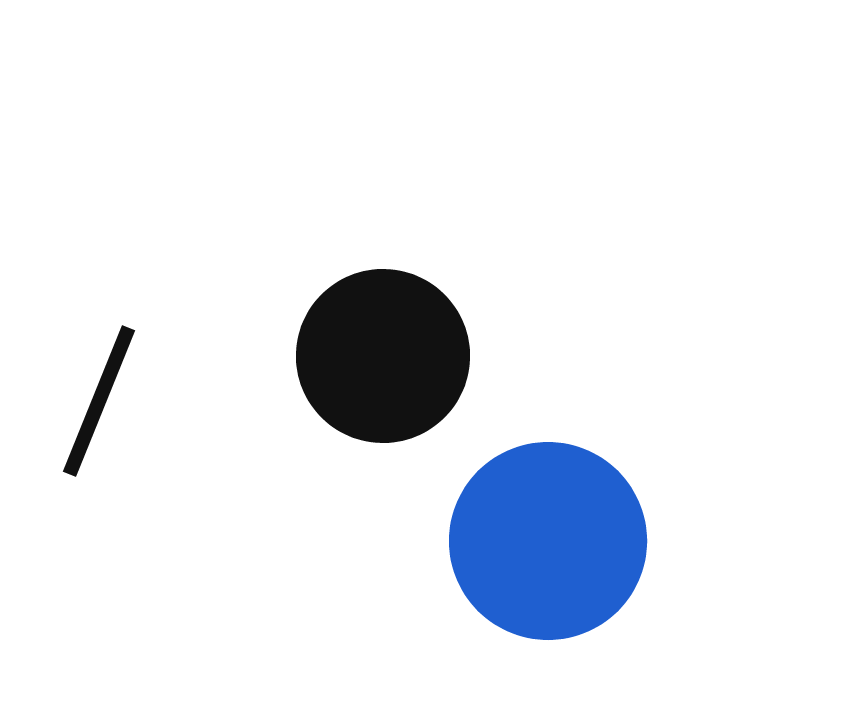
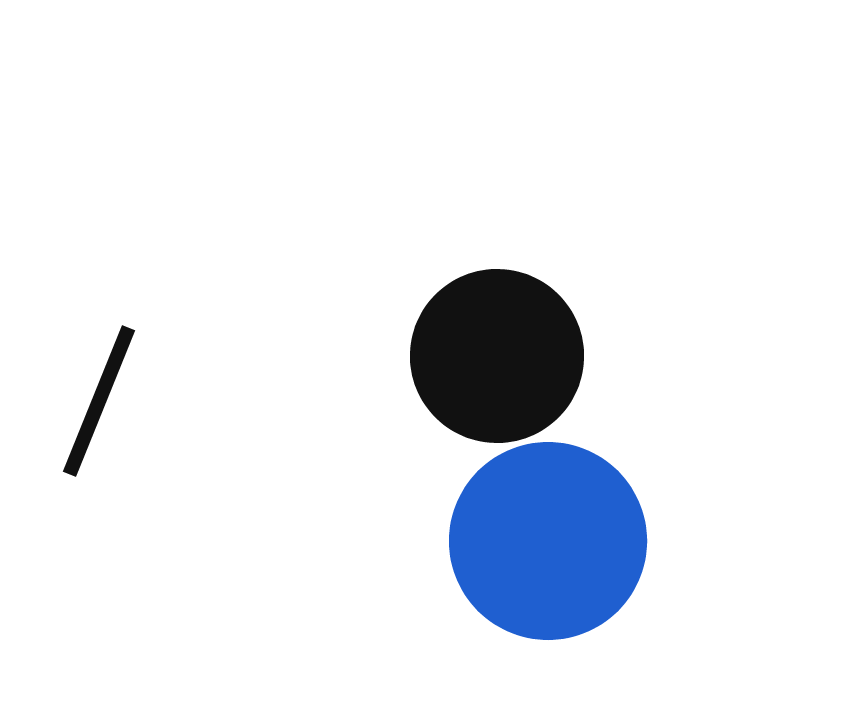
black circle: moved 114 px right
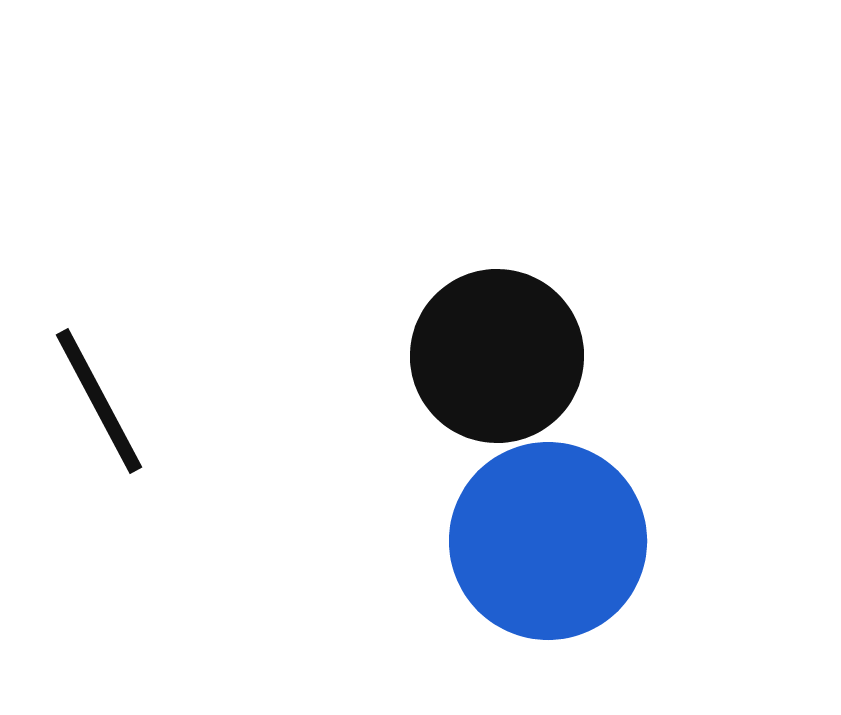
black line: rotated 50 degrees counterclockwise
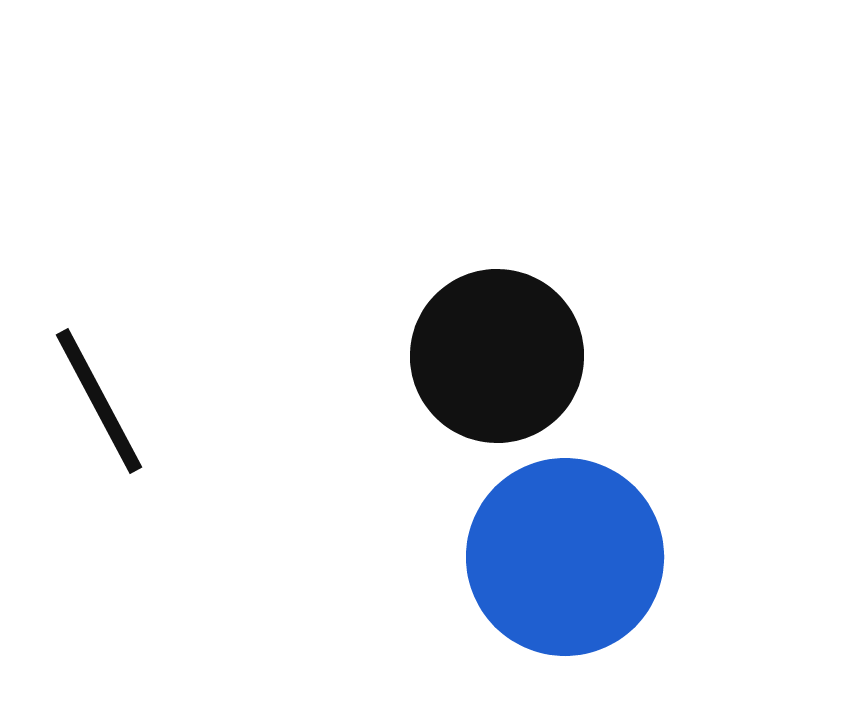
blue circle: moved 17 px right, 16 px down
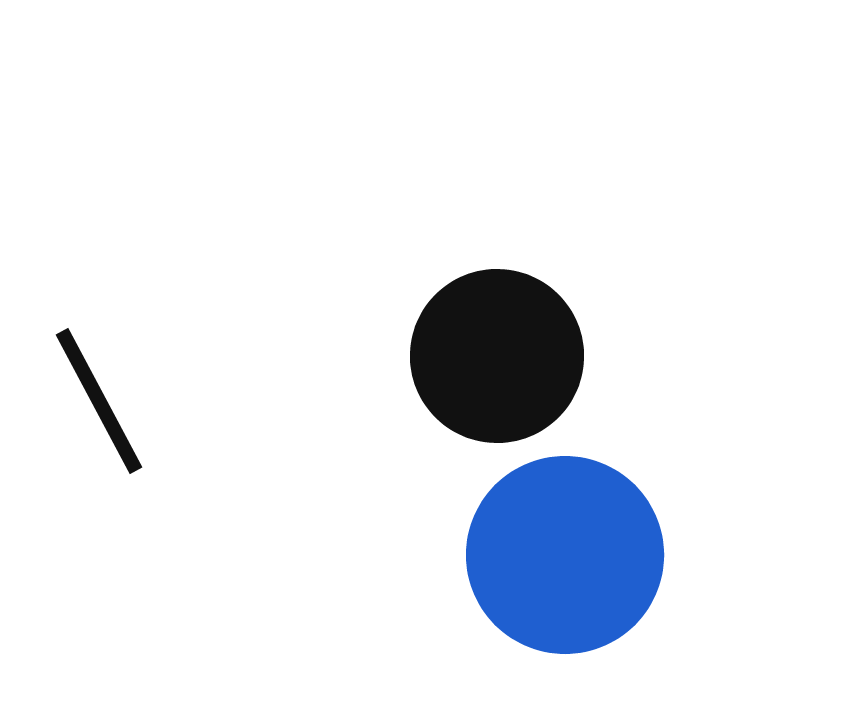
blue circle: moved 2 px up
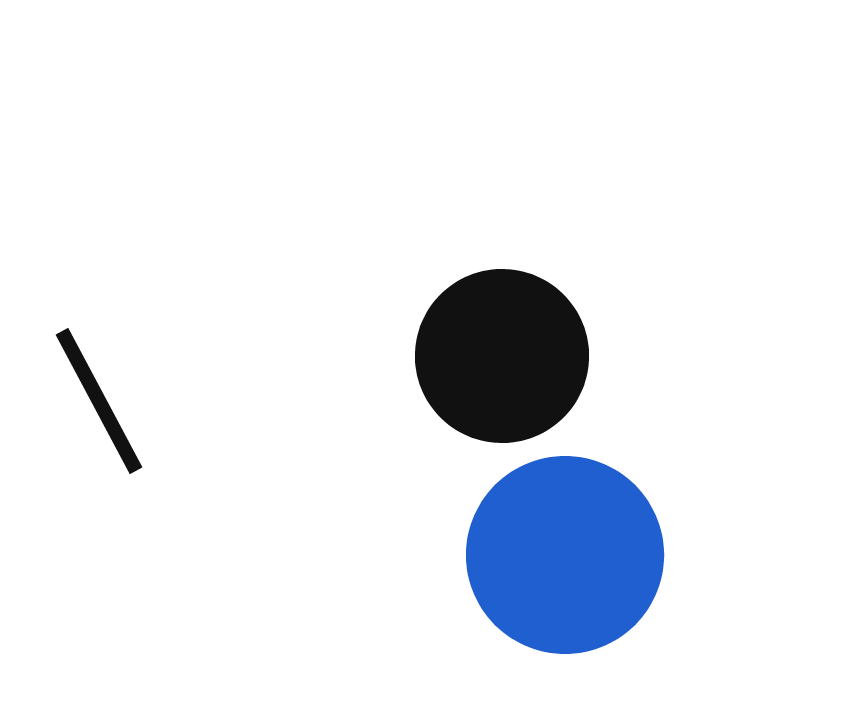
black circle: moved 5 px right
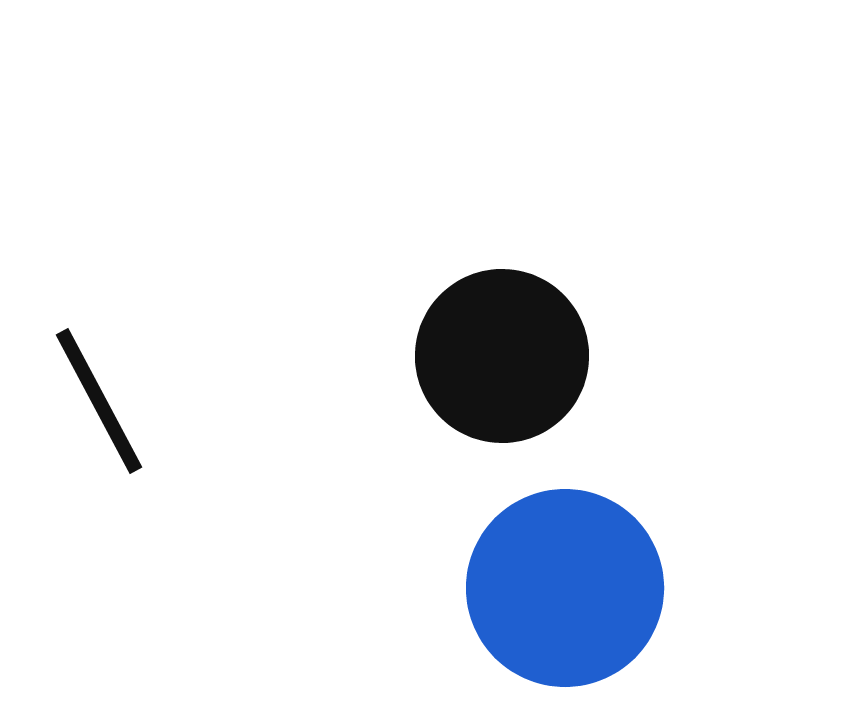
blue circle: moved 33 px down
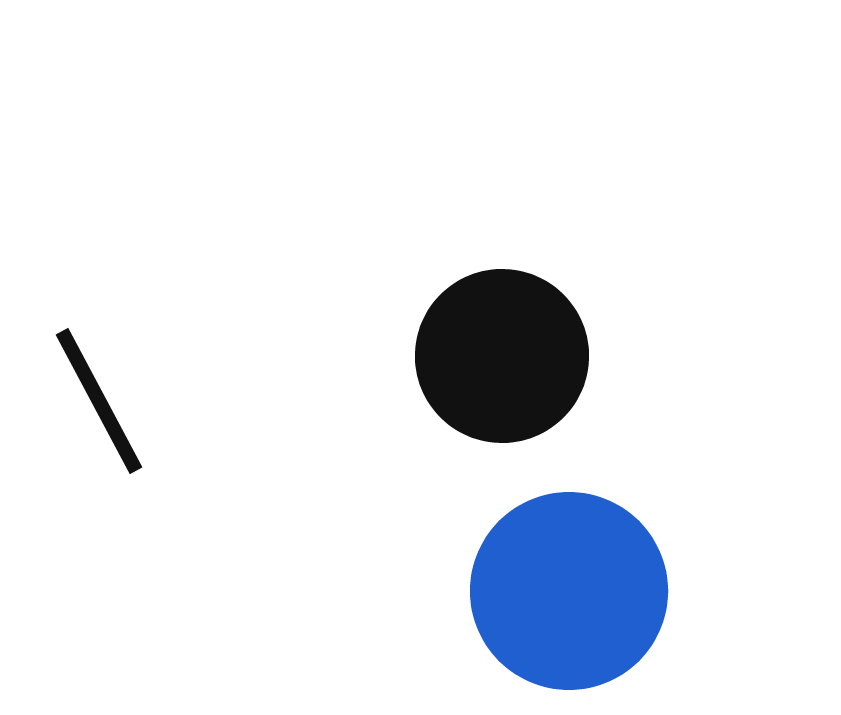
blue circle: moved 4 px right, 3 px down
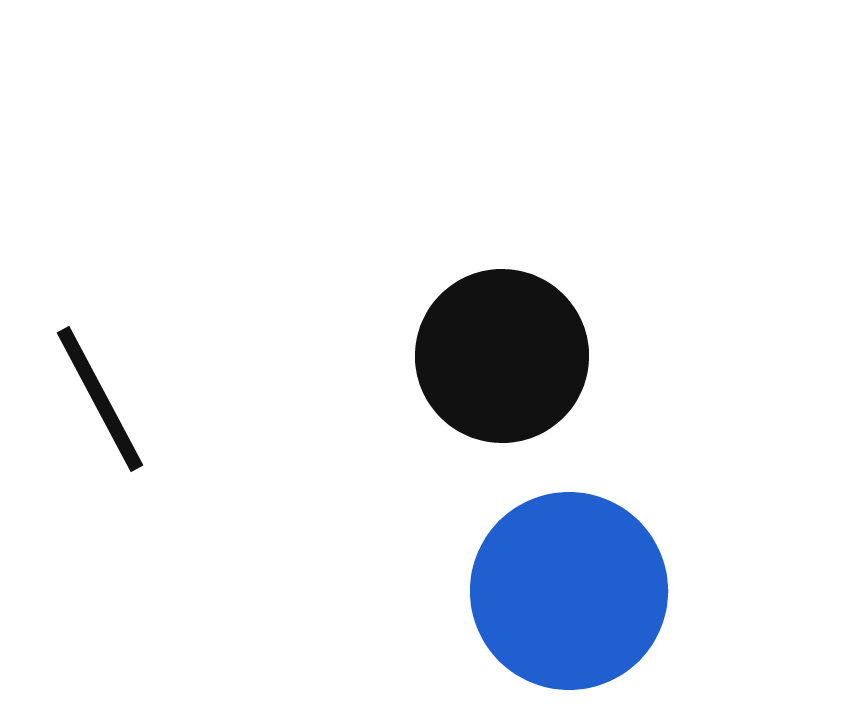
black line: moved 1 px right, 2 px up
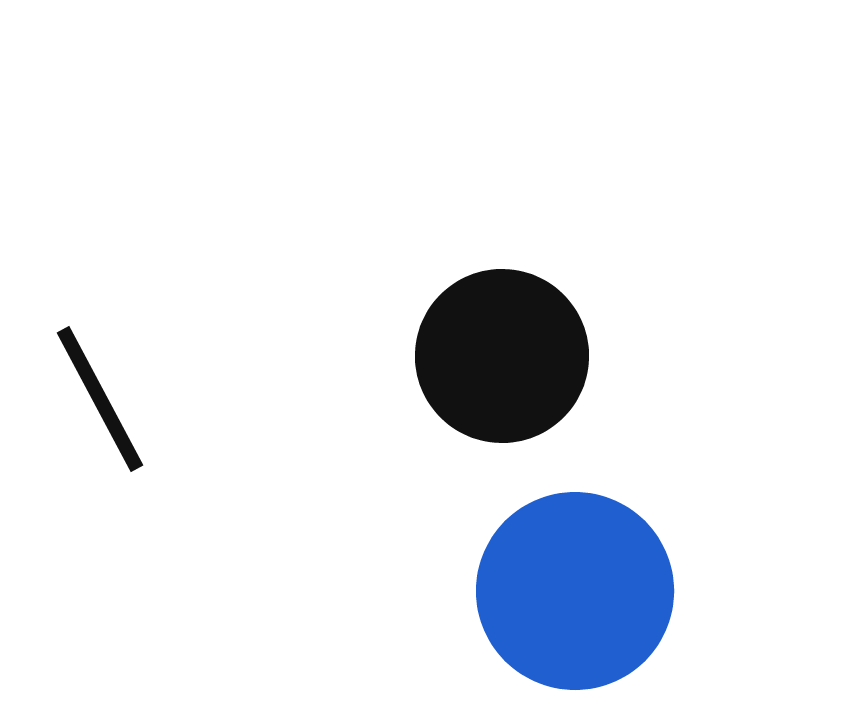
blue circle: moved 6 px right
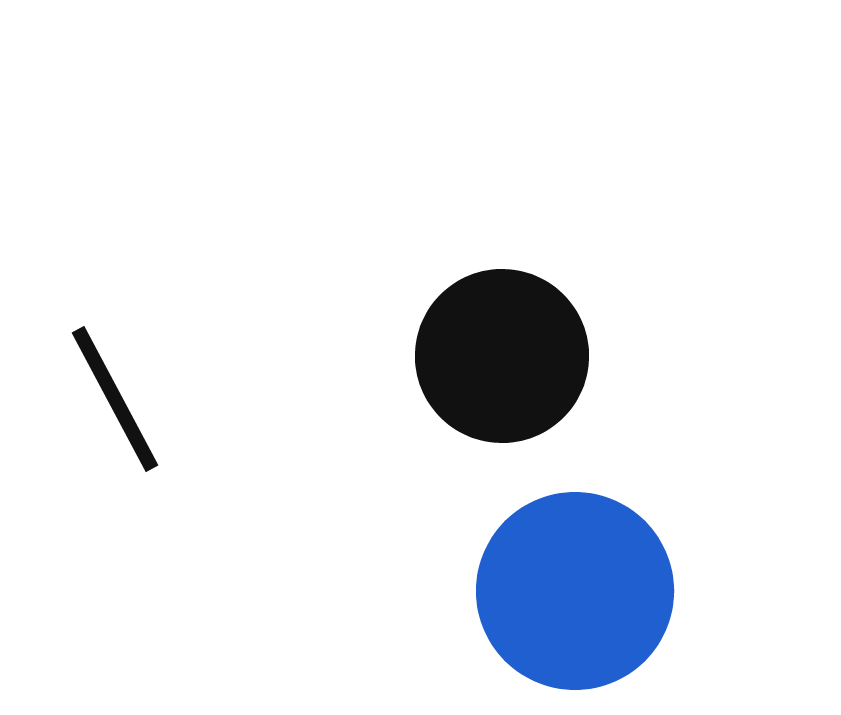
black line: moved 15 px right
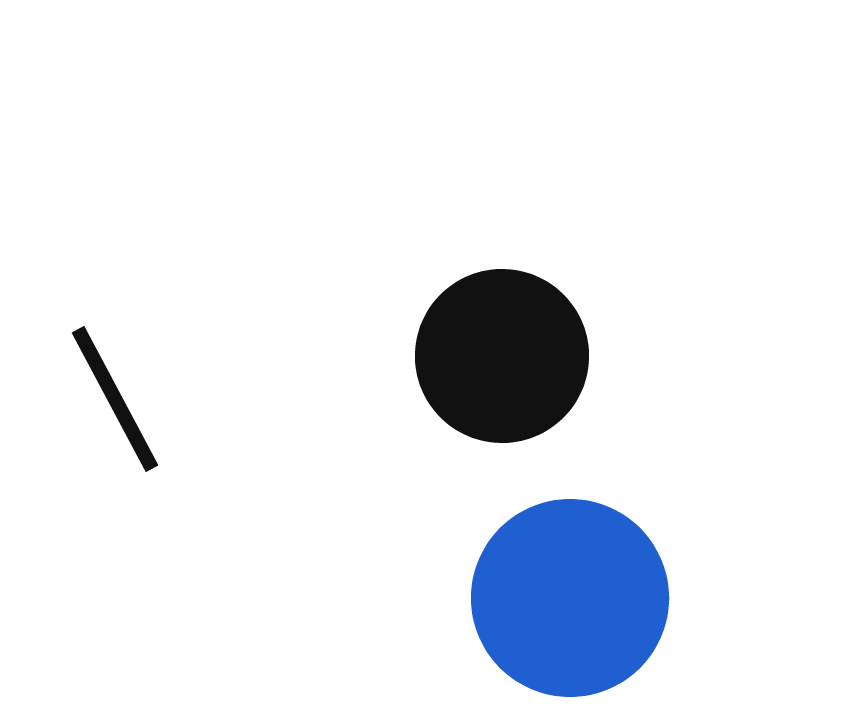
blue circle: moved 5 px left, 7 px down
